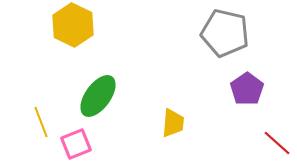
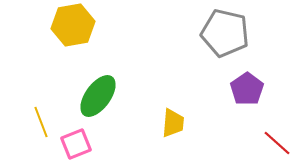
yellow hexagon: rotated 24 degrees clockwise
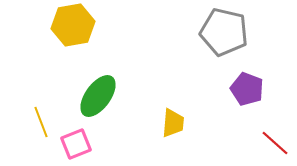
gray pentagon: moved 1 px left, 1 px up
purple pentagon: rotated 16 degrees counterclockwise
red line: moved 2 px left
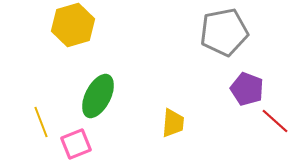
yellow hexagon: rotated 6 degrees counterclockwise
gray pentagon: rotated 24 degrees counterclockwise
green ellipse: rotated 9 degrees counterclockwise
red line: moved 22 px up
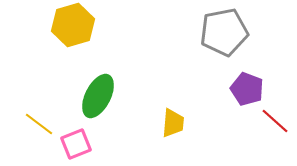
yellow line: moved 2 px left, 2 px down; rotated 32 degrees counterclockwise
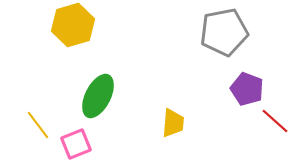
yellow line: moved 1 px left, 1 px down; rotated 16 degrees clockwise
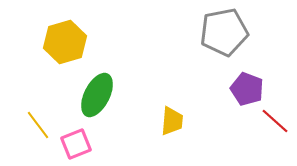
yellow hexagon: moved 8 px left, 17 px down
green ellipse: moved 1 px left, 1 px up
yellow trapezoid: moved 1 px left, 2 px up
